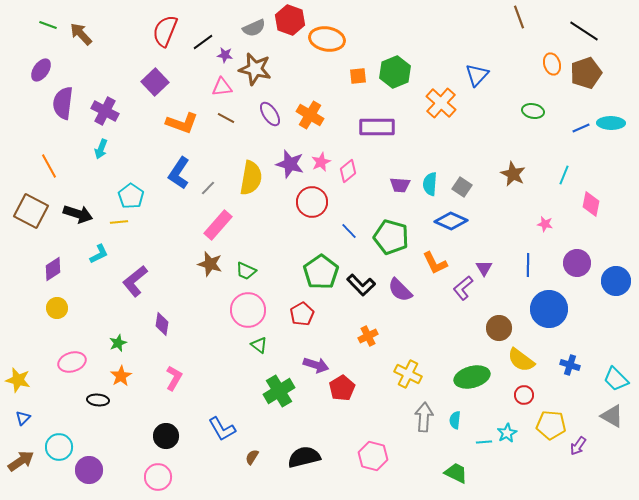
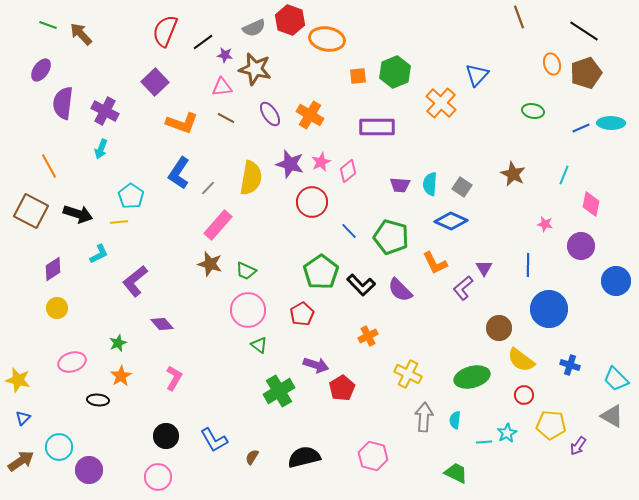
purple circle at (577, 263): moved 4 px right, 17 px up
purple diamond at (162, 324): rotated 50 degrees counterclockwise
blue L-shape at (222, 429): moved 8 px left, 11 px down
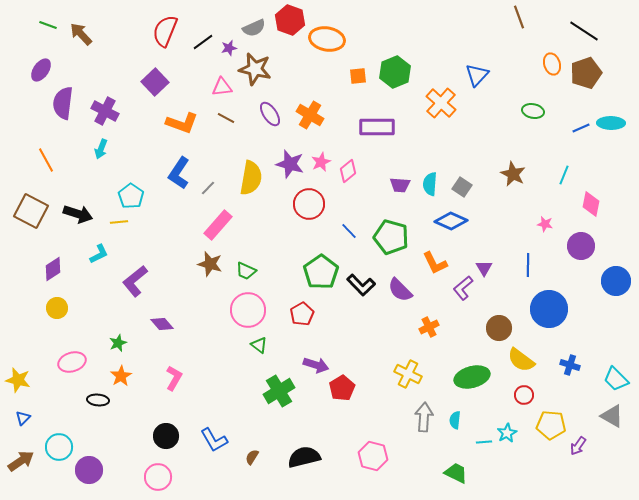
purple star at (225, 55): moved 4 px right, 7 px up; rotated 21 degrees counterclockwise
orange line at (49, 166): moved 3 px left, 6 px up
red circle at (312, 202): moved 3 px left, 2 px down
orange cross at (368, 336): moved 61 px right, 9 px up
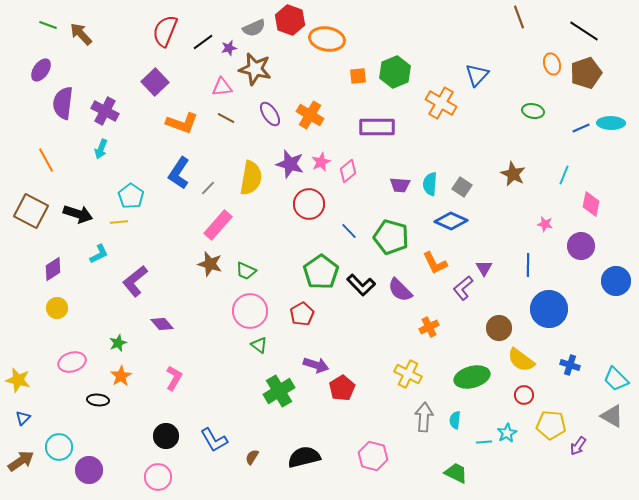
orange cross at (441, 103): rotated 12 degrees counterclockwise
pink circle at (248, 310): moved 2 px right, 1 px down
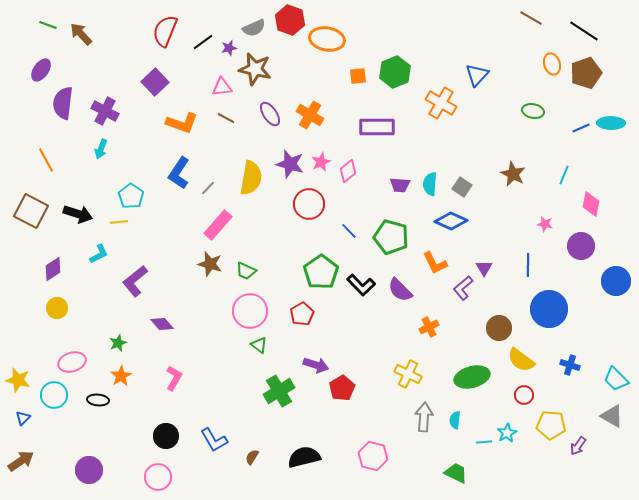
brown line at (519, 17): moved 12 px right, 1 px down; rotated 40 degrees counterclockwise
cyan circle at (59, 447): moved 5 px left, 52 px up
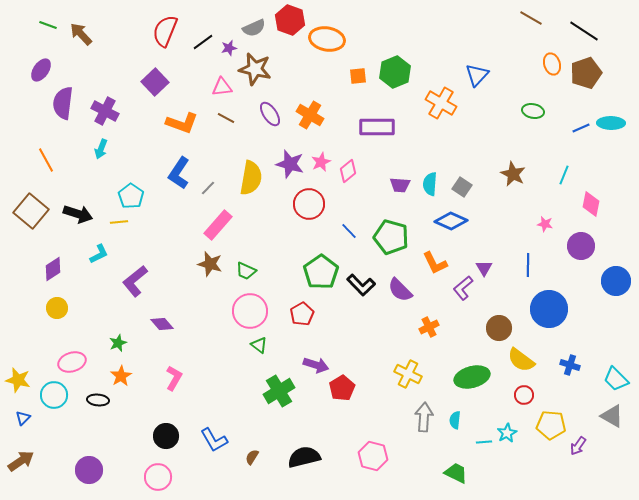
brown square at (31, 211): rotated 12 degrees clockwise
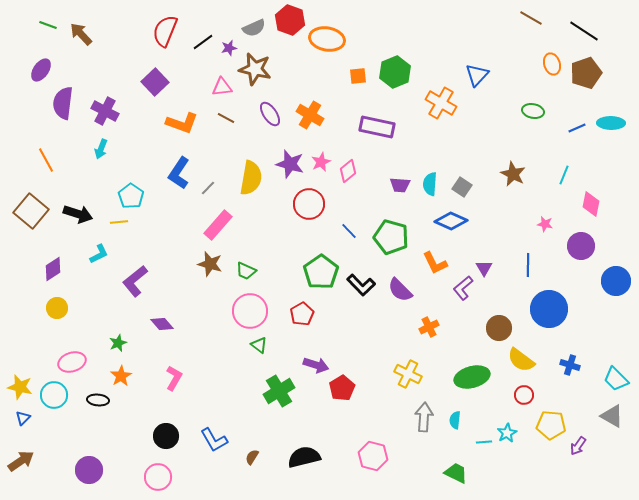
purple rectangle at (377, 127): rotated 12 degrees clockwise
blue line at (581, 128): moved 4 px left
yellow star at (18, 380): moved 2 px right, 7 px down
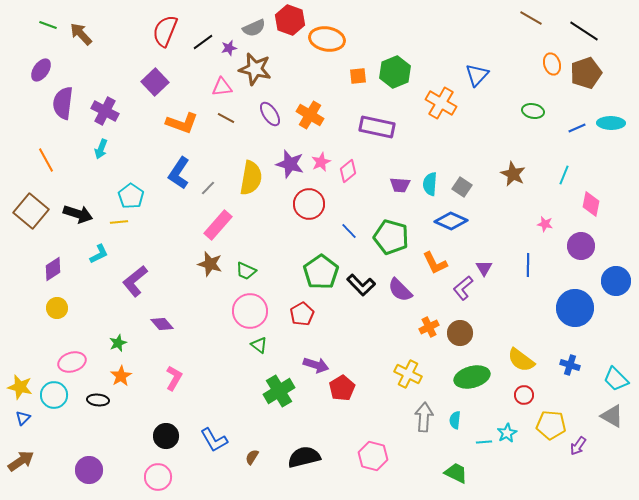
blue circle at (549, 309): moved 26 px right, 1 px up
brown circle at (499, 328): moved 39 px left, 5 px down
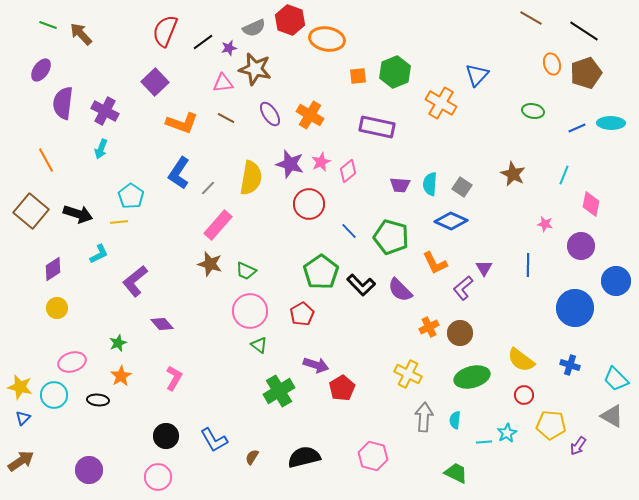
pink triangle at (222, 87): moved 1 px right, 4 px up
